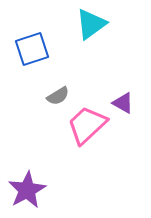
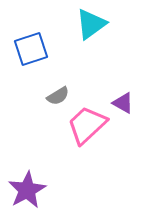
blue square: moved 1 px left
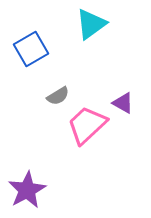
blue square: rotated 12 degrees counterclockwise
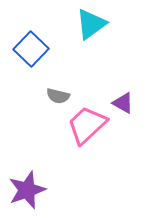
blue square: rotated 16 degrees counterclockwise
gray semicircle: rotated 45 degrees clockwise
purple star: rotated 9 degrees clockwise
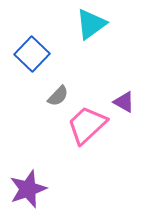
blue square: moved 1 px right, 5 px down
gray semicircle: rotated 60 degrees counterclockwise
purple triangle: moved 1 px right, 1 px up
purple star: moved 1 px right, 1 px up
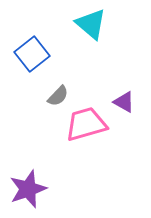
cyan triangle: rotated 44 degrees counterclockwise
blue square: rotated 8 degrees clockwise
pink trapezoid: moved 1 px left, 1 px up; rotated 27 degrees clockwise
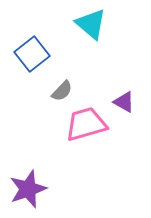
gray semicircle: moved 4 px right, 5 px up
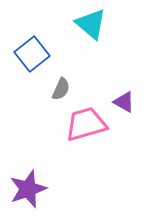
gray semicircle: moved 1 px left, 2 px up; rotated 20 degrees counterclockwise
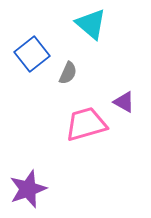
gray semicircle: moved 7 px right, 16 px up
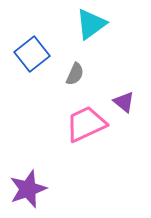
cyan triangle: rotated 44 degrees clockwise
gray semicircle: moved 7 px right, 1 px down
purple triangle: rotated 10 degrees clockwise
pink trapezoid: rotated 9 degrees counterclockwise
